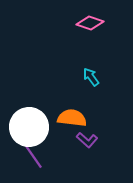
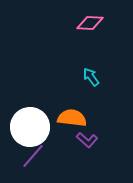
pink diamond: rotated 16 degrees counterclockwise
white circle: moved 1 px right
purple line: rotated 76 degrees clockwise
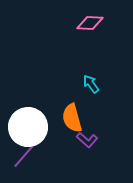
cyan arrow: moved 7 px down
orange semicircle: rotated 112 degrees counterclockwise
white circle: moved 2 px left
purple line: moved 9 px left
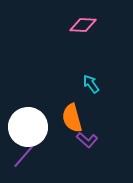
pink diamond: moved 7 px left, 2 px down
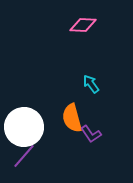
white circle: moved 4 px left
purple L-shape: moved 4 px right, 6 px up; rotated 15 degrees clockwise
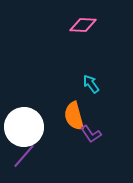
orange semicircle: moved 2 px right, 2 px up
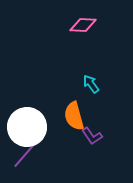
white circle: moved 3 px right
purple L-shape: moved 1 px right, 2 px down
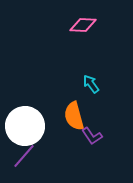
white circle: moved 2 px left, 1 px up
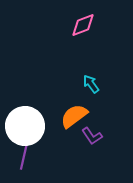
pink diamond: rotated 24 degrees counterclockwise
orange semicircle: rotated 68 degrees clockwise
purple line: rotated 28 degrees counterclockwise
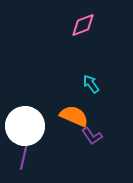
orange semicircle: rotated 60 degrees clockwise
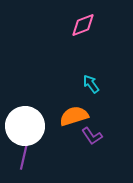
orange semicircle: rotated 40 degrees counterclockwise
